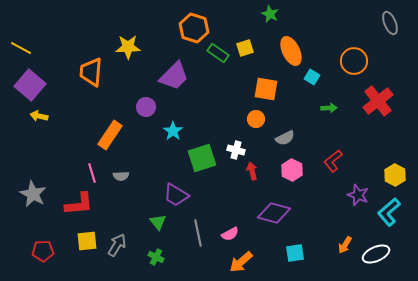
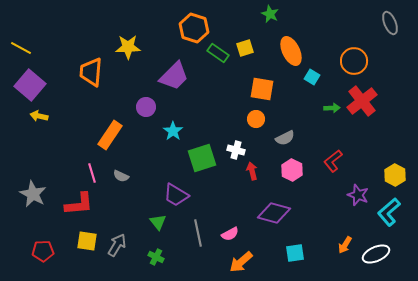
orange square at (266, 89): moved 4 px left
red cross at (378, 101): moved 16 px left
green arrow at (329, 108): moved 3 px right
gray semicircle at (121, 176): rotated 28 degrees clockwise
yellow square at (87, 241): rotated 15 degrees clockwise
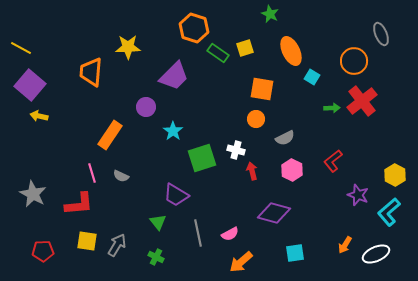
gray ellipse at (390, 23): moved 9 px left, 11 px down
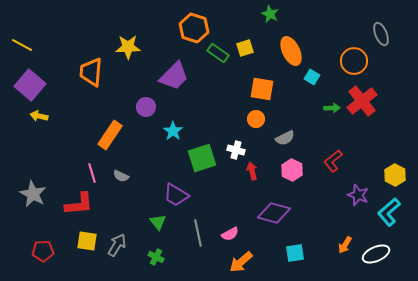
yellow line at (21, 48): moved 1 px right, 3 px up
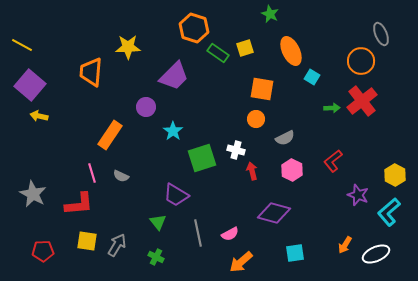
orange circle at (354, 61): moved 7 px right
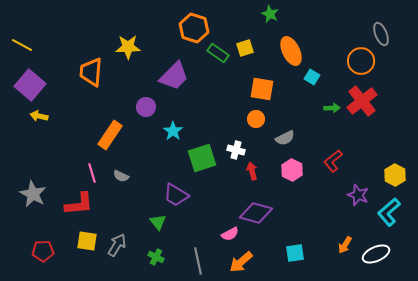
purple diamond at (274, 213): moved 18 px left
gray line at (198, 233): moved 28 px down
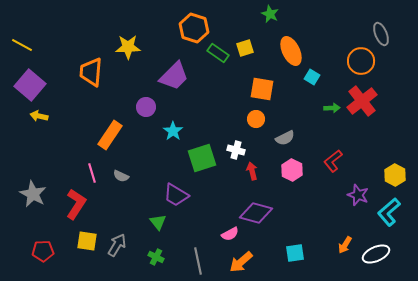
red L-shape at (79, 204): moved 3 px left; rotated 52 degrees counterclockwise
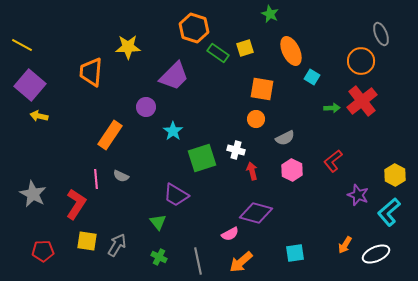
pink line at (92, 173): moved 4 px right, 6 px down; rotated 12 degrees clockwise
green cross at (156, 257): moved 3 px right
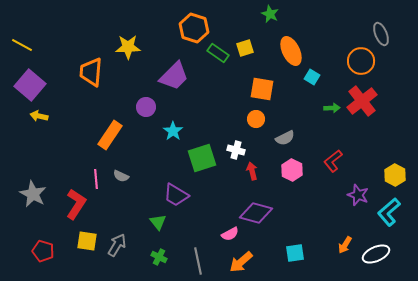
red pentagon at (43, 251): rotated 20 degrees clockwise
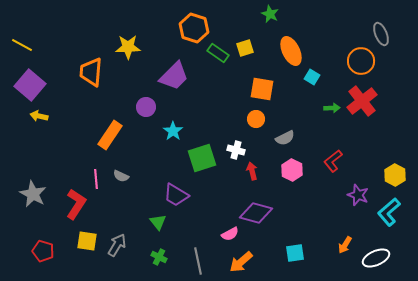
white ellipse at (376, 254): moved 4 px down
